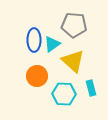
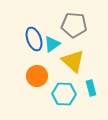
blue ellipse: moved 1 px up; rotated 20 degrees counterclockwise
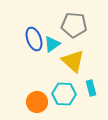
orange circle: moved 26 px down
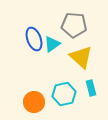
yellow triangle: moved 8 px right, 4 px up
cyan hexagon: rotated 15 degrees counterclockwise
orange circle: moved 3 px left
